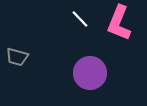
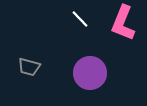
pink L-shape: moved 4 px right
gray trapezoid: moved 12 px right, 10 px down
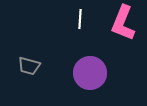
white line: rotated 48 degrees clockwise
gray trapezoid: moved 1 px up
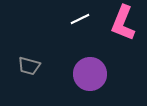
white line: rotated 60 degrees clockwise
purple circle: moved 1 px down
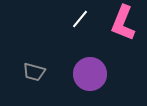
white line: rotated 24 degrees counterclockwise
gray trapezoid: moved 5 px right, 6 px down
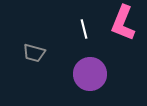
white line: moved 4 px right, 10 px down; rotated 54 degrees counterclockwise
gray trapezoid: moved 19 px up
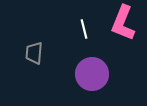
gray trapezoid: rotated 80 degrees clockwise
purple circle: moved 2 px right
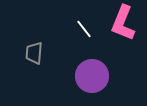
white line: rotated 24 degrees counterclockwise
purple circle: moved 2 px down
